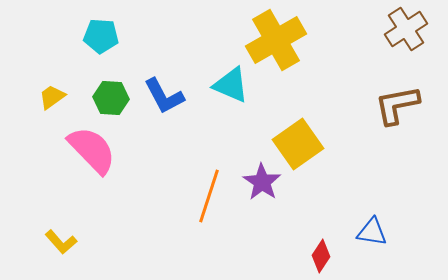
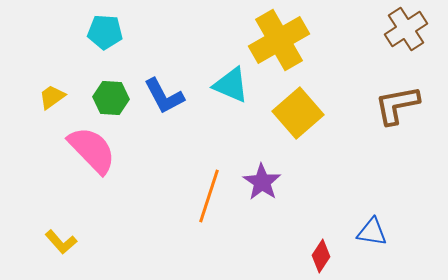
cyan pentagon: moved 4 px right, 4 px up
yellow cross: moved 3 px right
yellow square: moved 31 px up; rotated 6 degrees counterclockwise
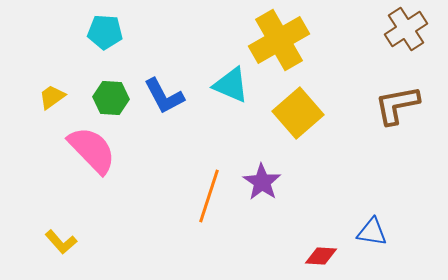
red diamond: rotated 60 degrees clockwise
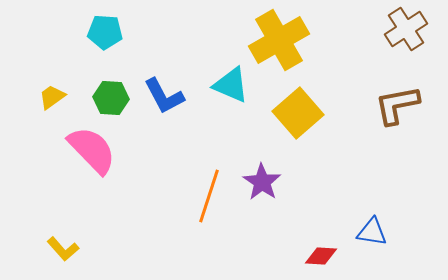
yellow L-shape: moved 2 px right, 7 px down
